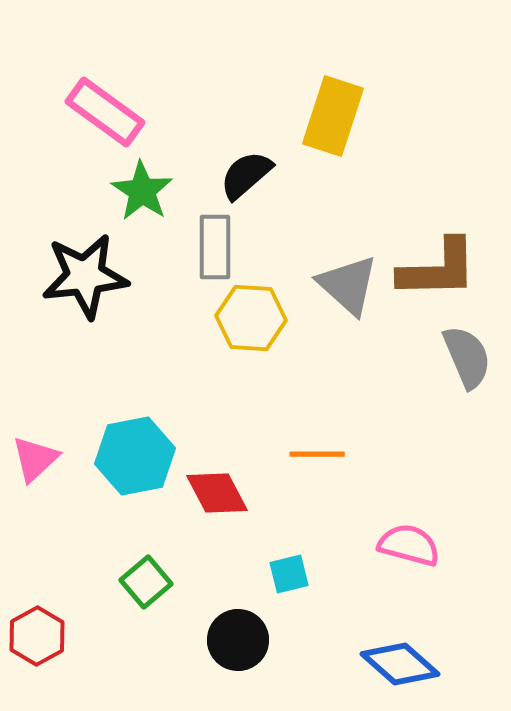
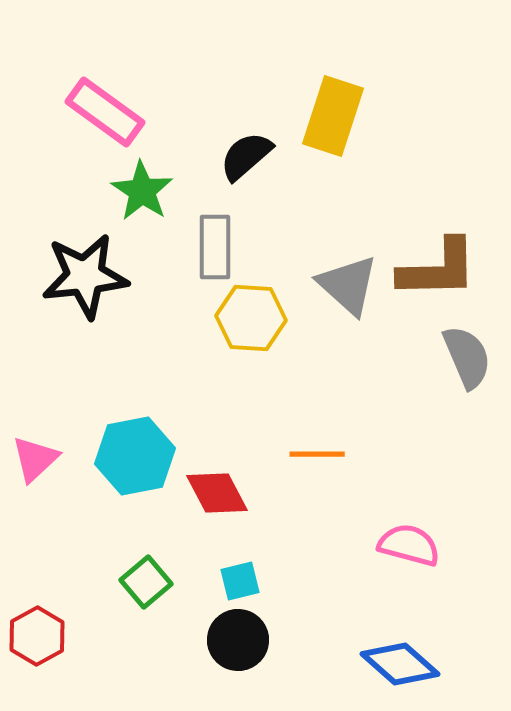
black semicircle: moved 19 px up
cyan square: moved 49 px left, 7 px down
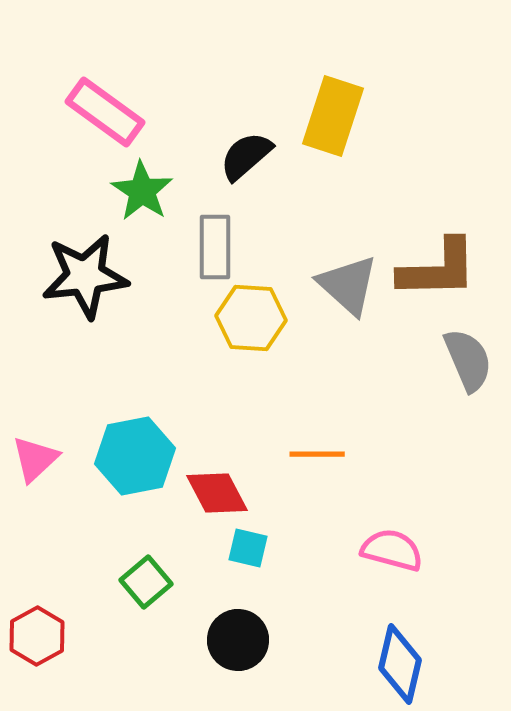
gray semicircle: moved 1 px right, 3 px down
pink semicircle: moved 17 px left, 5 px down
cyan square: moved 8 px right, 33 px up; rotated 27 degrees clockwise
blue diamond: rotated 62 degrees clockwise
